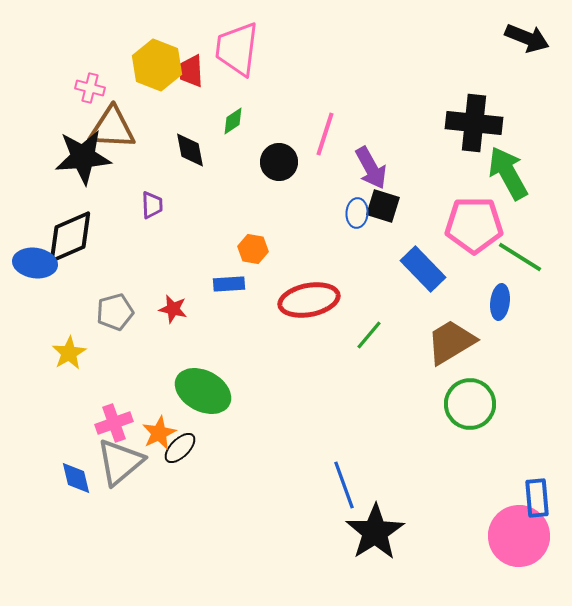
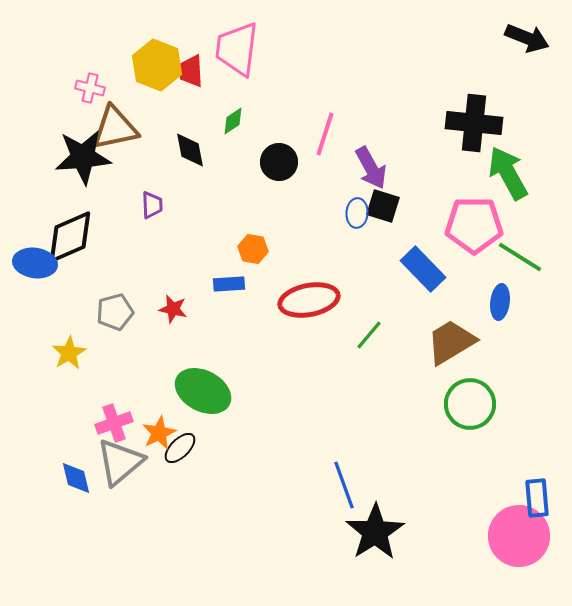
brown triangle at (112, 128): moved 3 px right; rotated 15 degrees counterclockwise
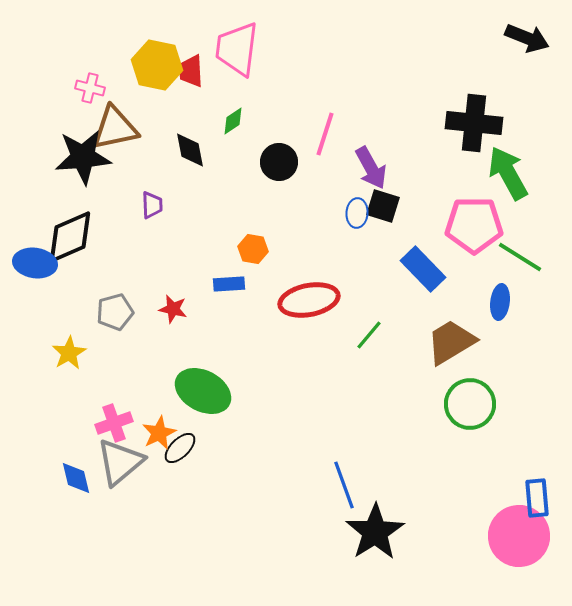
yellow hexagon at (157, 65): rotated 9 degrees counterclockwise
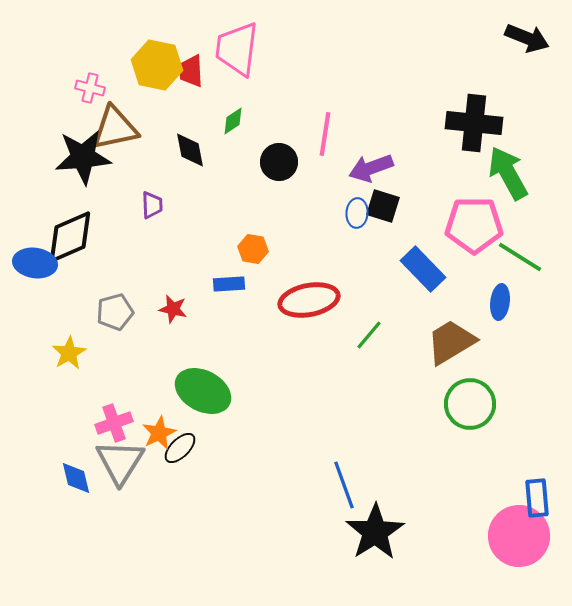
pink line at (325, 134): rotated 9 degrees counterclockwise
purple arrow at (371, 168): rotated 99 degrees clockwise
gray triangle at (120, 462): rotated 18 degrees counterclockwise
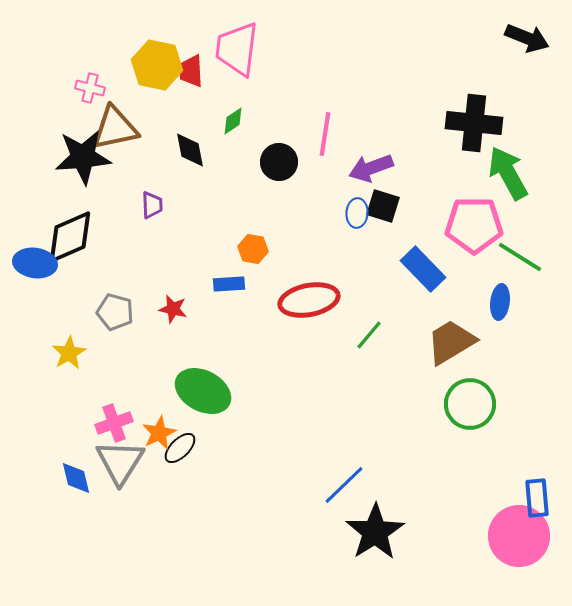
gray pentagon at (115, 312): rotated 30 degrees clockwise
blue line at (344, 485): rotated 66 degrees clockwise
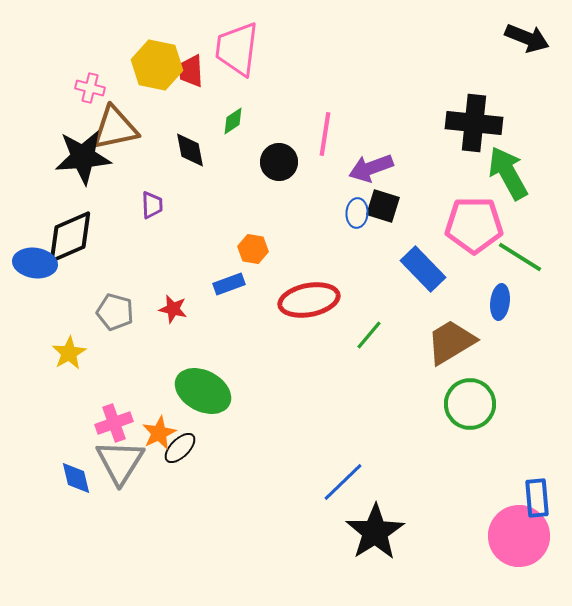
blue rectangle at (229, 284): rotated 16 degrees counterclockwise
blue line at (344, 485): moved 1 px left, 3 px up
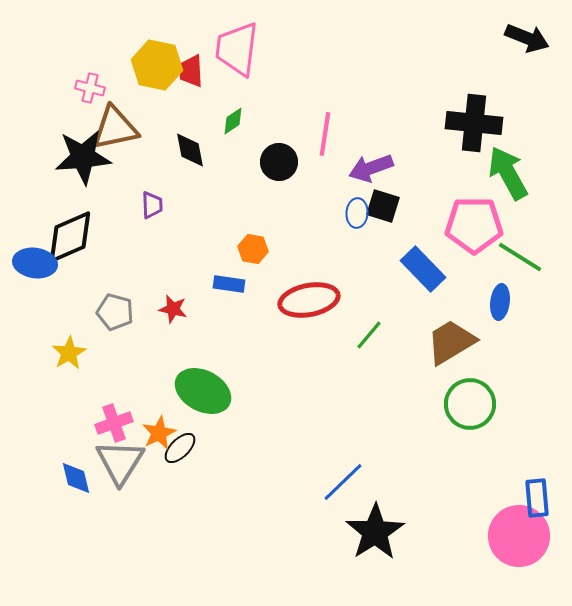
blue rectangle at (229, 284): rotated 28 degrees clockwise
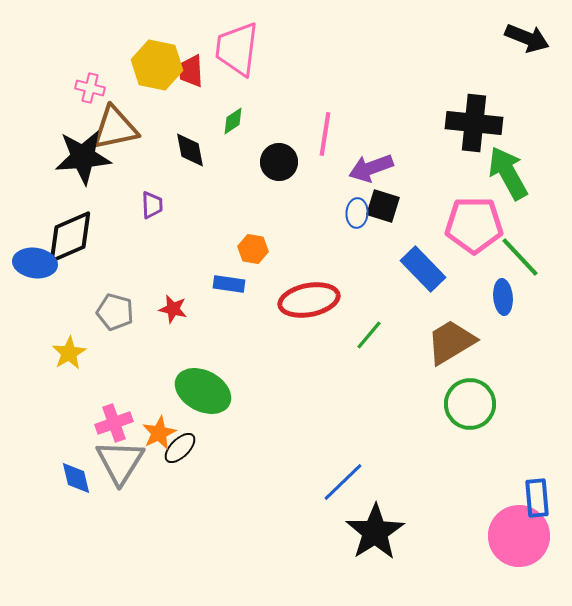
green line at (520, 257): rotated 15 degrees clockwise
blue ellipse at (500, 302): moved 3 px right, 5 px up; rotated 12 degrees counterclockwise
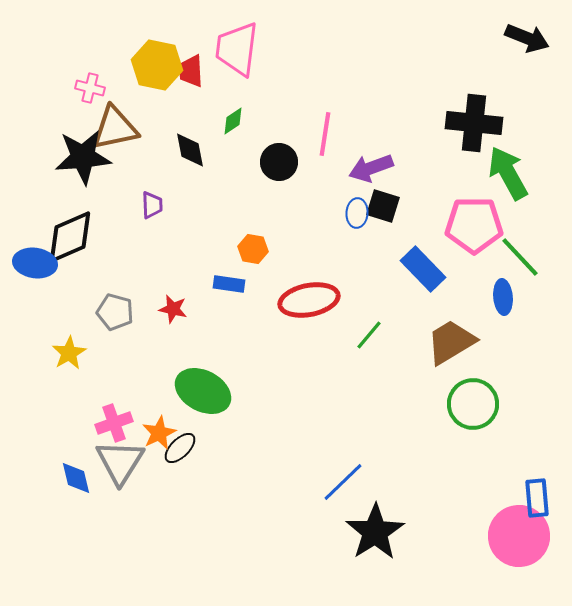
green circle at (470, 404): moved 3 px right
